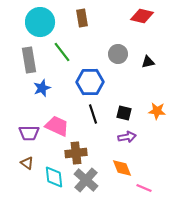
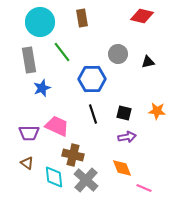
blue hexagon: moved 2 px right, 3 px up
brown cross: moved 3 px left, 2 px down; rotated 20 degrees clockwise
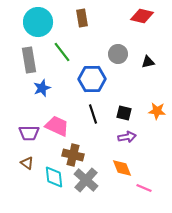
cyan circle: moved 2 px left
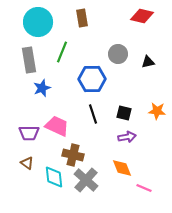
green line: rotated 60 degrees clockwise
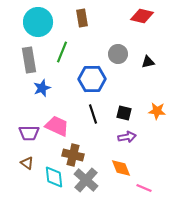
orange diamond: moved 1 px left
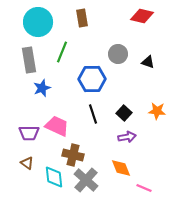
black triangle: rotated 32 degrees clockwise
black square: rotated 28 degrees clockwise
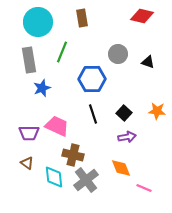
gray cross: rotated 10 degrees clockwise
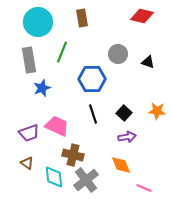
purple trapezoid: rotated 20 degrees counterclockwise
orange diamond: moved 3 px up
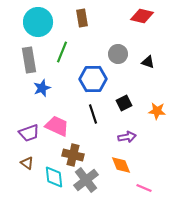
blue hexagon: moved 1 px right
black square: moved 10 px up; rotated 21 degrees clockwise
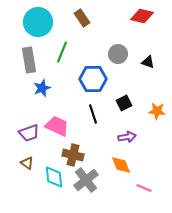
brown rectangle: rotated 24 degrees counterclockwise
